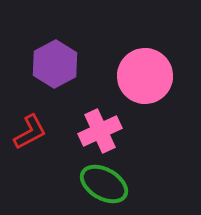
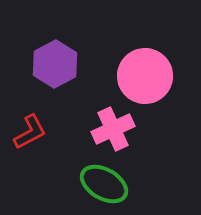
pink cross: moved 13 px right, 2 px up
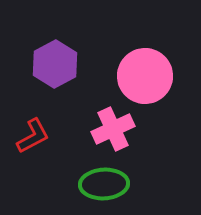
red L-shape: moved 3 px right, 4 px down
green ellipse: rotated 33 degrees counterclockwise
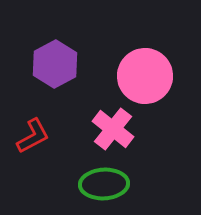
pink cross: rotated 27 degrees counterclockwise
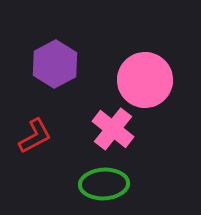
pink circle: moved 4 px down
red L-shape: moved 2 px right
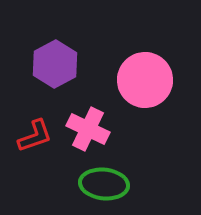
pink cross: moved 25 px left; rotated 12 degrees counterclockwise
red L-shape: rotated 9 degrees clockwise
green ellipse: rotated 9 degrees clockwise
